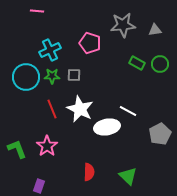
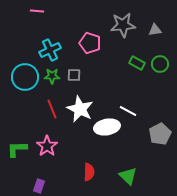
cyan circle: moved 1 px left
green L-shape: rotated 70 degrees counterclockwise
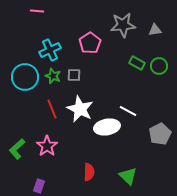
pink pentagon: rotated 20 degrees clockwise
green circle: moved 1 px left, 2 px down
green star: moved 1 px right; rotated 21 degrees clockwise
green L-shape: rotated 40 degrees counterclockwise
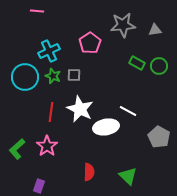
cyan cross: moved 1 px left, 1 px down
red line: moved 1 px left, 3 px down; rotated 30 degrees clockwise
white ellipse: moved 1 px left
gray pentagon: moved 1 px left, 3 px down; rotated 15 degrees counterclockwise
